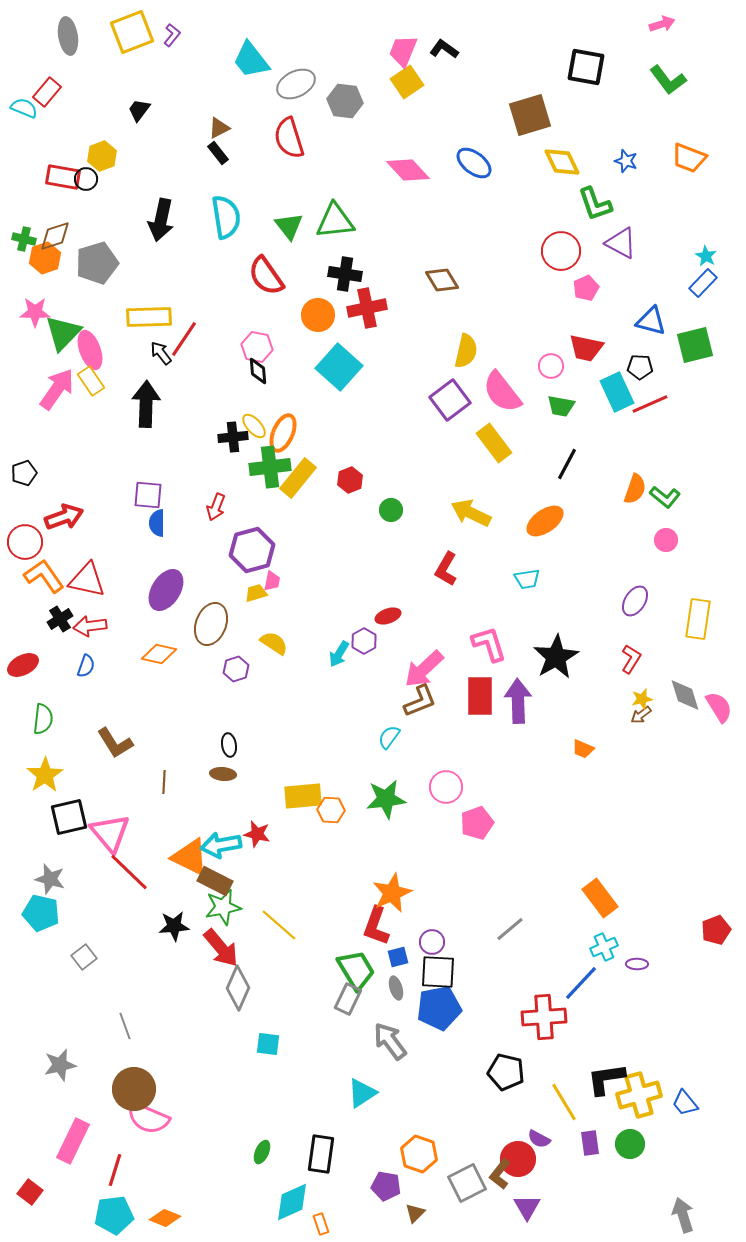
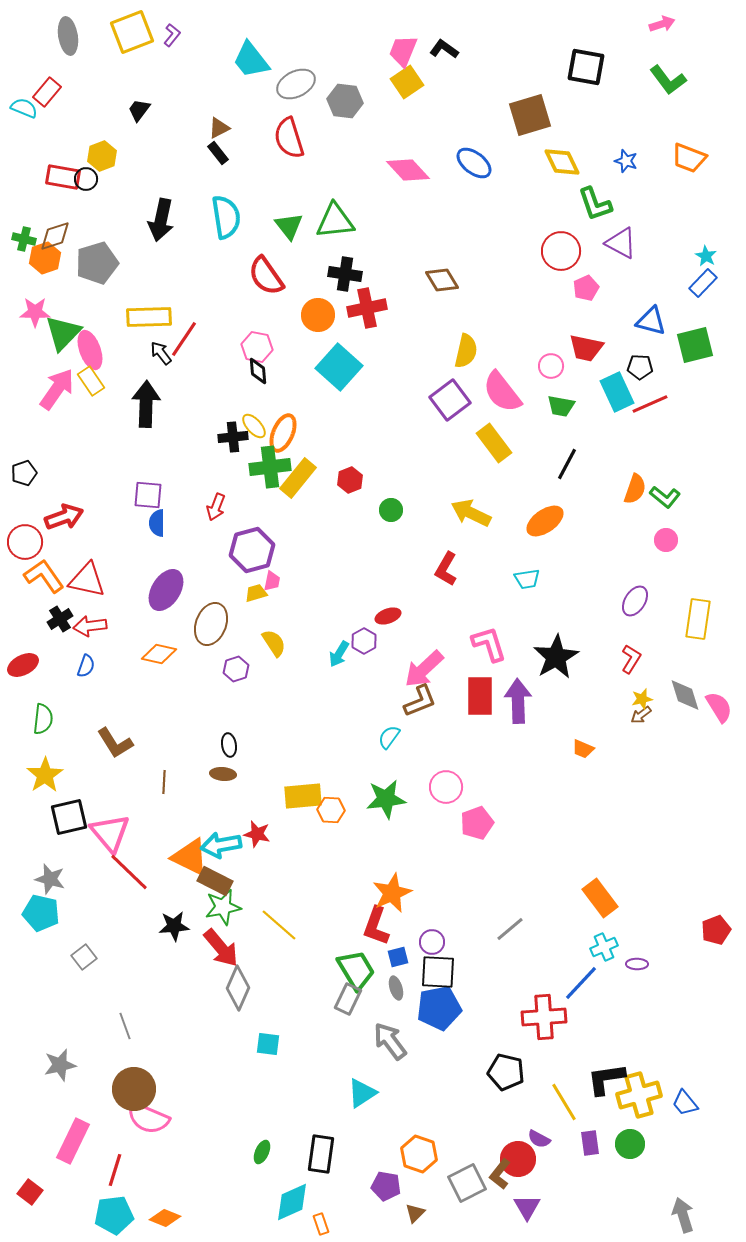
yellow semicircle at (274, 643): rotated 24 degrees clockwise
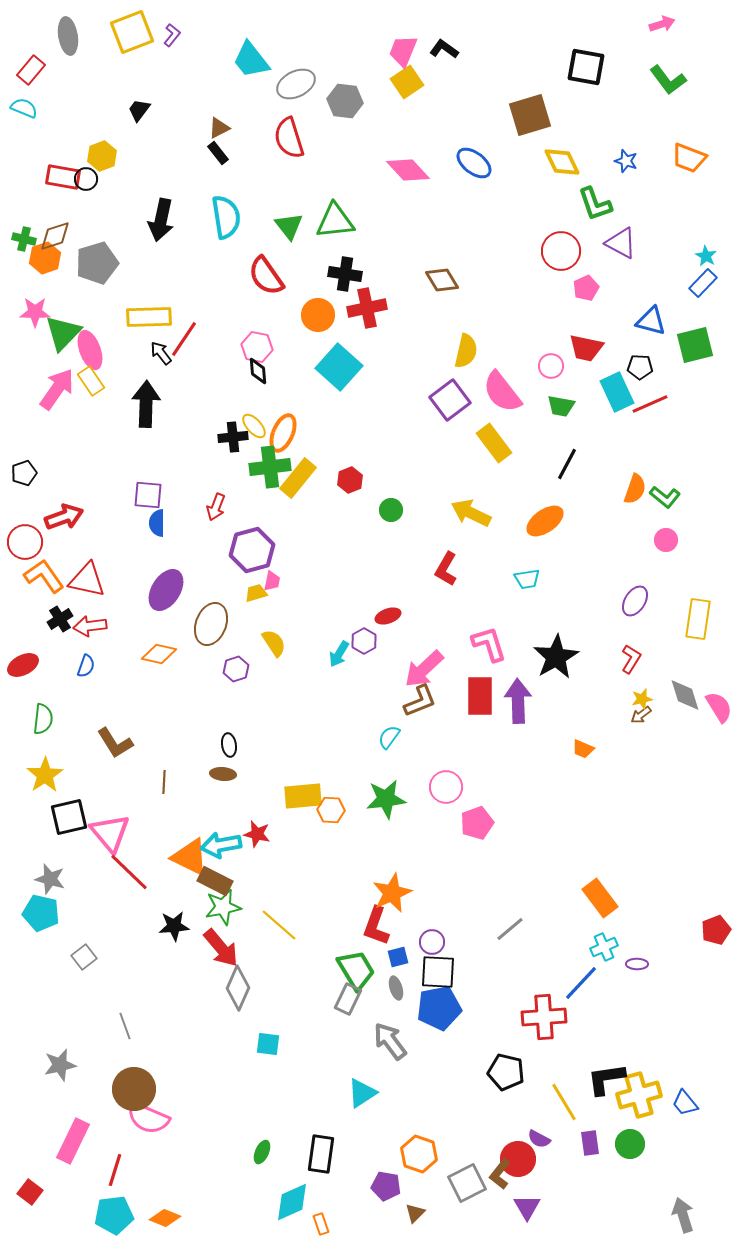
red rectangle at (47, 92): moved 16 px left, 22 px up
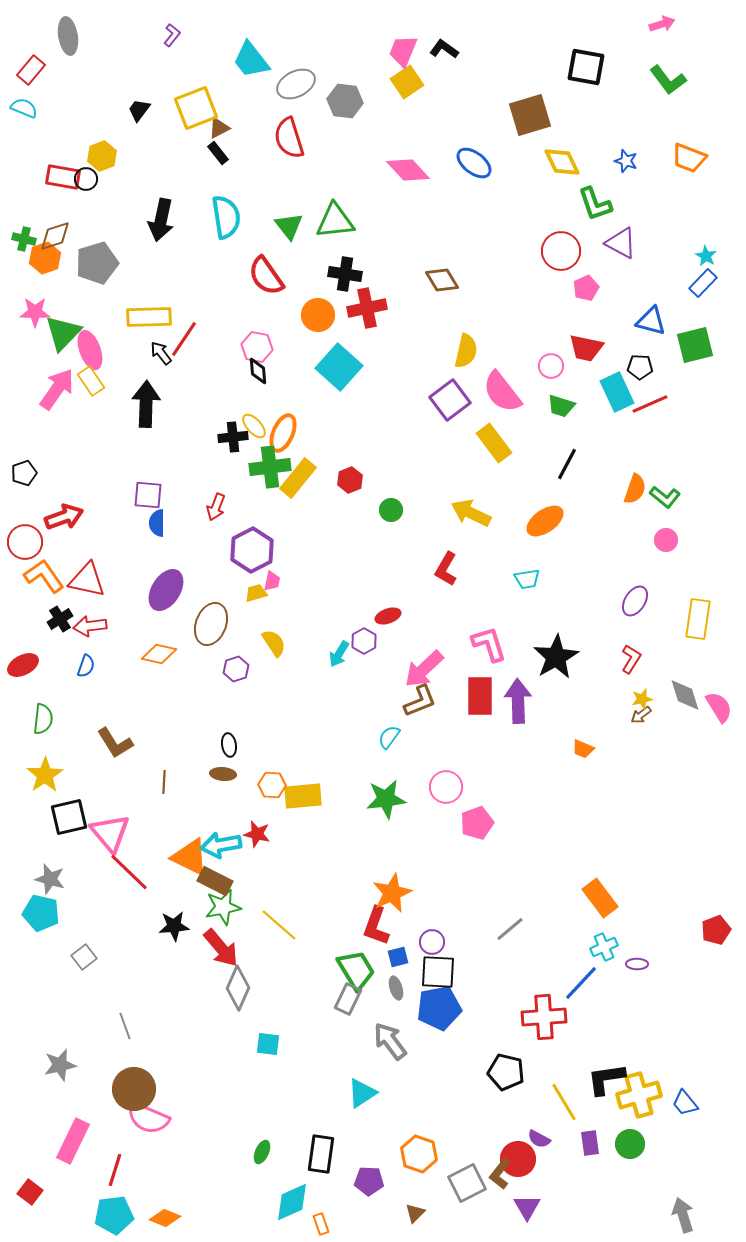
yellow square at (132, 32): moved 64 px right, 76 px down
green trapezoid at (561, 406): rotated 8 degrees clockwise
purple hexagon at (252, 550): rotated 12 degrees counterclockwise
orange hexagon at (331, 810): moved 59 px left, 25 px up
purple pentagon at (386, 1186): moved 17 px left, 5 px up; rotated 8 degrees counterclockwise
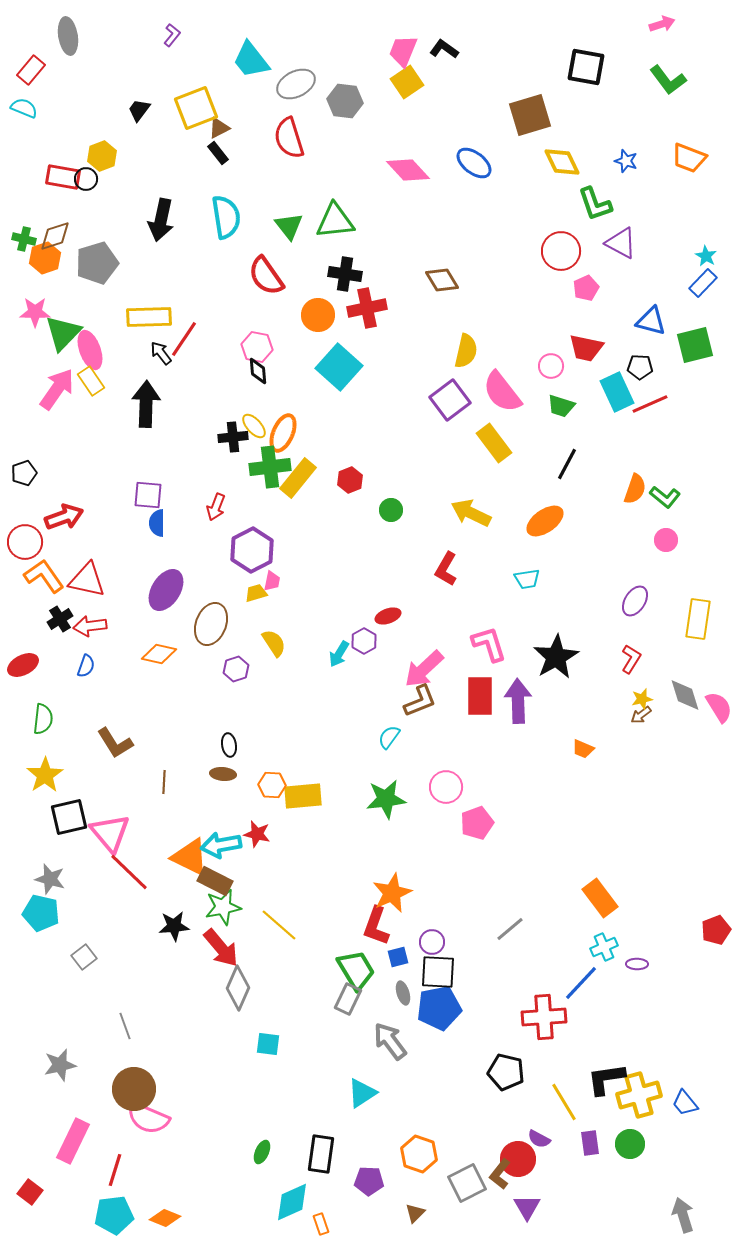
gray ellipse at (396, 988): moved 7 px right, 5 px down
